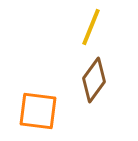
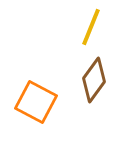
orange square: moved 2 px left, 9 px up; rotated 21 degrees clockwise
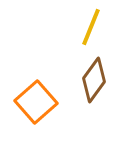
orange square: rotated 21 degrees clockwise
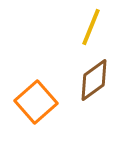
brown diamond: rotated 18 degrees clockwise
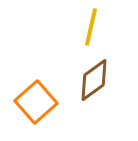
yellow line: rotated 9 degrees counterclockwise
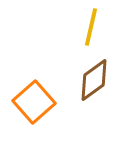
orange square: moved 2 px left
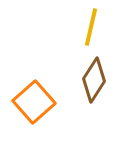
brown diamond: rotated 21 degrees counterclockwise
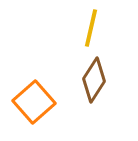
yellow line: moved 1 px down
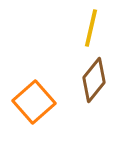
brown diamond: rotated 6 degrees clockwise
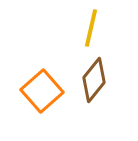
orange square: moved 8 px right, 11 px up
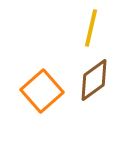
brown diamond: rotated 15 degrees clockwise
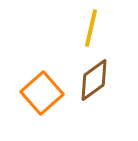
orange square: moved 2 px down
